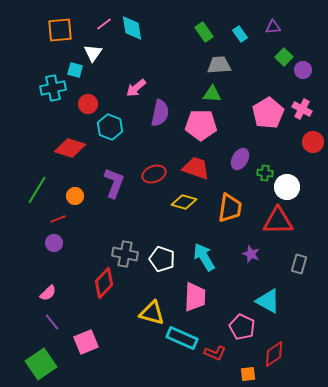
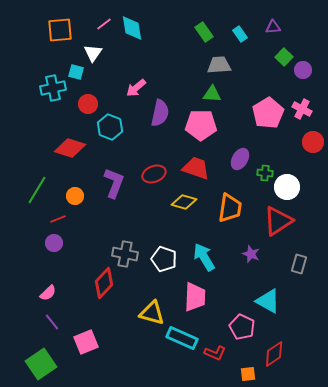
cyan square at (75, 70): moved 1 px right, 2 px down
red triangle at (278, 221): rotated 32 degrees counterclockwise
white pentagon at (162, 259): moved 2 px right
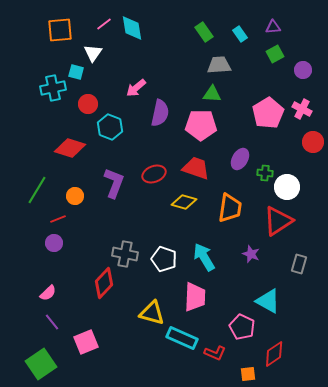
green square at (284, 57): moved 9 px left, 3 px up; rotated 18 degrees clockwise
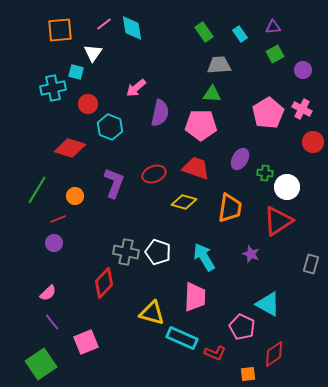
gray cross at (125, 254): moved 1 px right, 2 px up
white pentagon at (164, 259): moved 6 px left, 7 px up
gray rectangle at (299, 264): moved 12 px right
cyan triangle at (268, 301): moved 3 px down
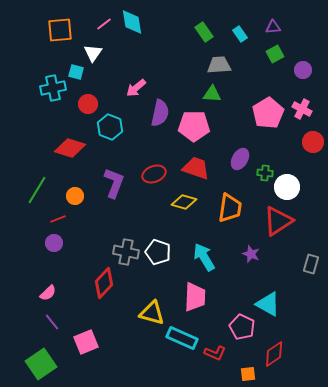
cyan diamond at (132, 28): moved 6 px up
pink pentagon at (201, 125): moved 7 px left, 1 px down
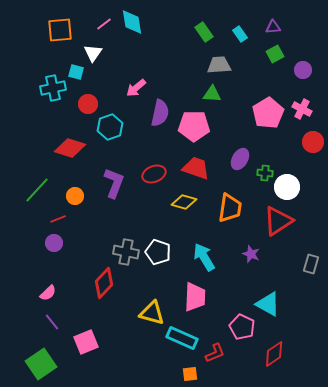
cyan hexagon at (110, 127): rotated 20 degrees clockwise
green line at (37, 190): rotated 12 degrees clockwise
red L-shape at (215, 353): rotated 45 degrees counterclockwise
orange square at (248, 374): moved 58 px left
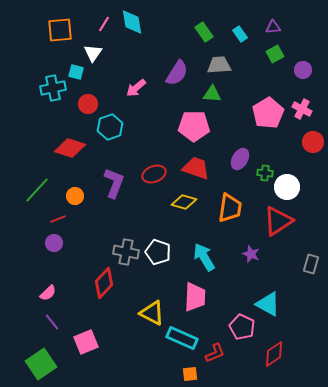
pink line at (104, 24): rotated 21 degrees counterclockwise
purple semicircle at (160, 113): moved 17 px right, 40 px up; rotated 20 degrees clockwise
yellow triangle at (152, 313): rotated 12 degrees clockwise
